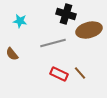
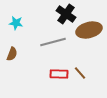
black cross: rotated 18 degrees clockwise
cyan star: moved 4 px left, 2 px down
gray line: moved 1 px up
brown semicircle: rotated 120 degrees counterclockwise
red rectangle: rotated 24 degrees counterclockwise
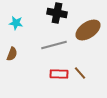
black cross: moved 9 px left, 1 px up; rotated 24 degrees counterclockwise
brown ellipse: moved 1 px left; rotated 20 degrees counterclockwise
gray line: moved 1 px right, 3 px down
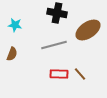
cyan star: moved 1 px left, 2 px down
brown line: moved 1 px down
